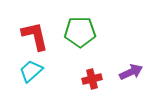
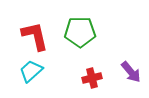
purple arrow: rotated 75 degrees clockwise
red cross: moved 1 px up
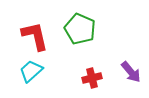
green pentagon: moved 3 px up; rotated 24 degrees clockwise
